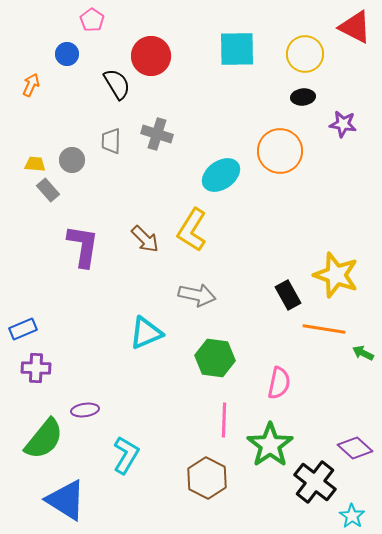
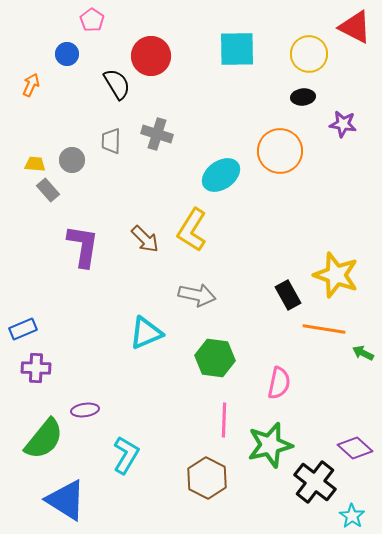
yellow circle: moved 4 px right
green star: rotated 21 degrees clockwise
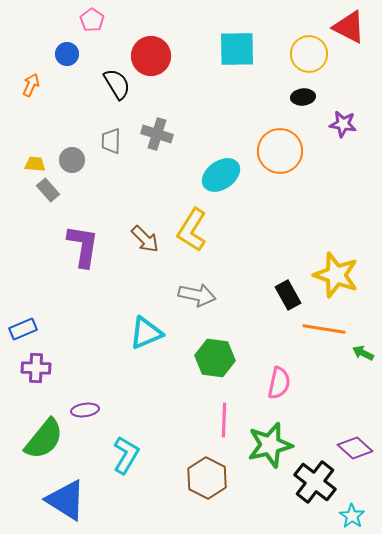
red triangle: moved 6 px left
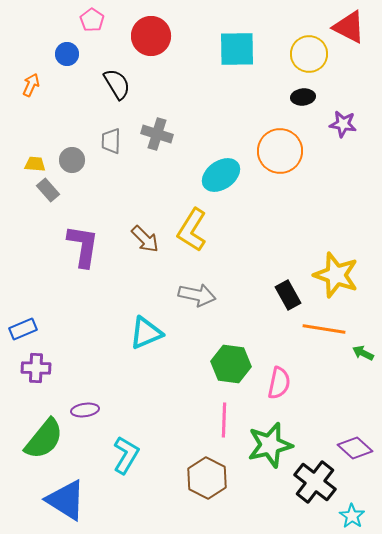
red circle: moved 20 px up
green hexagon: moved 16 px right, 6 px down
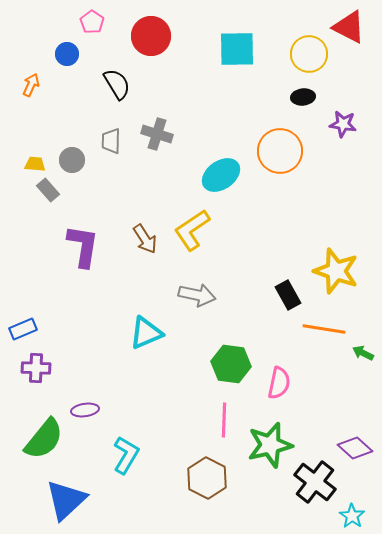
pink pentagon: moved 2 px down
yellow L-shape: rotated 24 degrees clockwise
brown arrow: rotated 12 degrees clockwise
yellow star: moved 4 px up
blue triangle: rotated 45 degrees clockwise
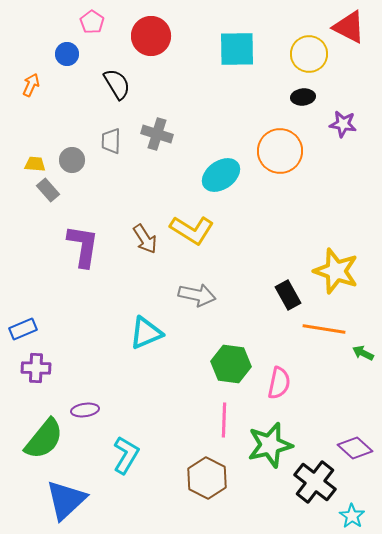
yellow L-shape: rotated 114 degrees counterclockwise
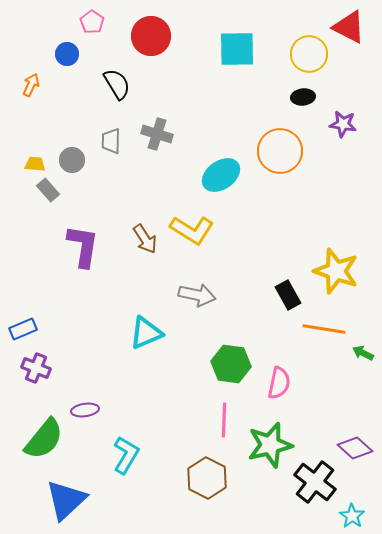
purple cross: rotated 20 degrees clockwise
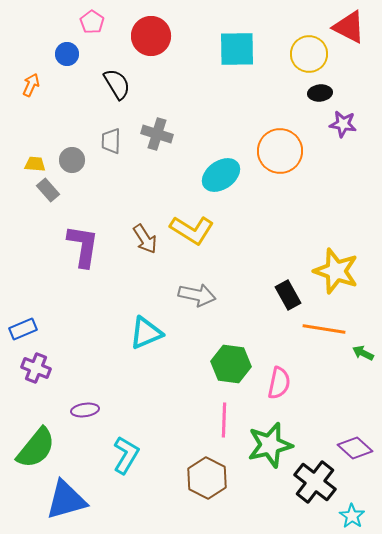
black ellipse: moved 17 px right, 4 px up
green semicircle: moved 8 px left, 9 px down
blue triangle: rotated 27 degrees clockwise
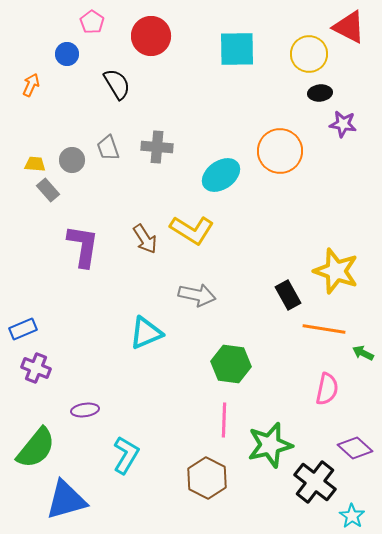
gray cross: moved 13 px down; rotated 12 degrees counterclockwise
gray trapezoid: moved 3 px left, 7 px down; rotated 20 degrees counterclockwise
pink semicircle: moved 48 px right, 6 px down
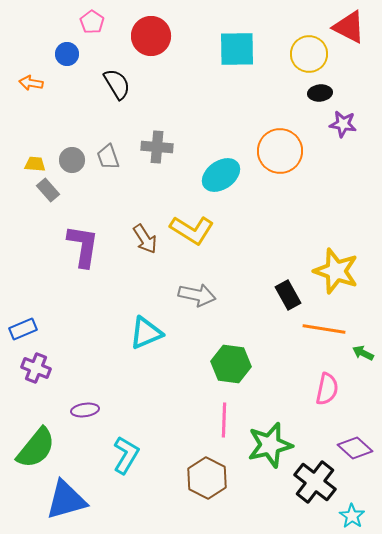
orange arrow: moved 2 px up; rotated 105 degrees counterclockwise
gray trapezoid: moved 9 px down
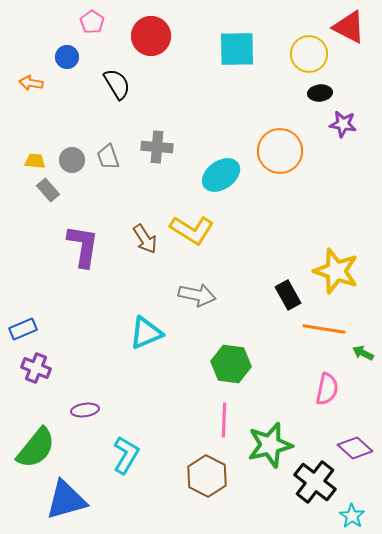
blue circle: moved 3 px down
yellow trapezoid: moved 3 px up
brown hexagon: moved 2 px up
